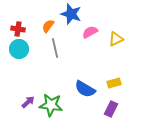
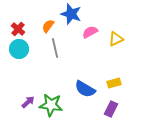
red cross: rotated 32 degrees clockwise
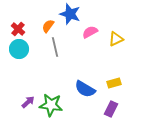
blue star: moved 1 px left
gray line: moved 1 px up
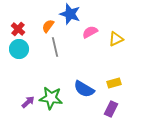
blue semicircle: moved 1 px left
green star: moved 7 px up
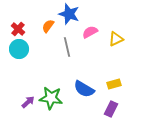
blue star: moved 1 px left
gray line: moved 12 px right
yellow rectangle: moved 1 px down
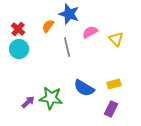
yellow triangle: rotated 49 degrees counterclockwise
blue semicircle: moved 1 px up
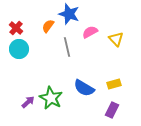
red cross: moved 2 px left, 1 px up
green star: rotated 20 degrees clockwise
purple rectangle: moved 1 px right, 1 px down
